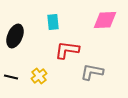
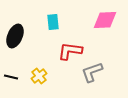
red L-shape: moved 3 px right, 1 px down
gray L-shape: rotated 30 degrees counterclockwise
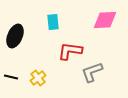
yellow cross: moved 1 px left, 2 px down
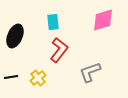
pink diamond: moved 2 px left; rotated 15 degrees counterclockwise
red L-shape: moved 11 px left, 1 px up; rotated 120 degrees clockwise
gray L-shape: moved 2 px left
black line: rotated 24 degrees counterclockwise
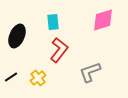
black ellipse: moved 2 px right
black line: rotated 24 degrees counterclockwise
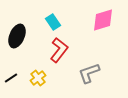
cyan rectangle: rotated 28 degrees counterclockwise
gray L-shape: moved 1 px left, 1 px down
black line: moved 1 px down
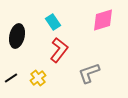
black ellipse: rotated 10 degrees counterclockwise
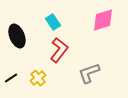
black ellipse: rotated 35 degrees counterclockwise
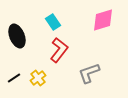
black line: moved 3 px right
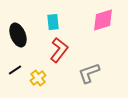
cyan rectangle: rotated 28 degrees clockwise
black ellipse: moved 1 px right, 1 px up
black line: moved 1 px right, 8 px up
